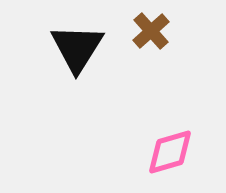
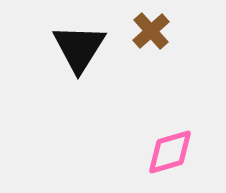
black triangle: moved 2 px right
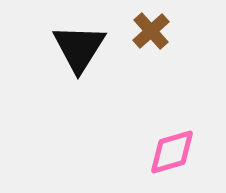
pink diamond: moved 2 px right
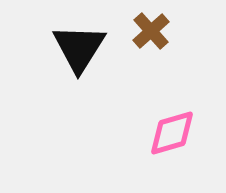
pink diamond: moved 19 px up
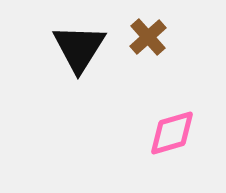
brown cross: moved 3 px left, 6 px down
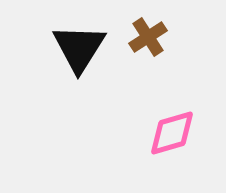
brown cross: rotated 9 degrees clockwise
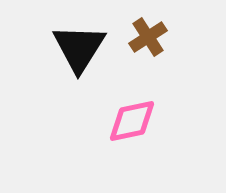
pink diamond: moved 40 px left, 12 px up; rotated 4 degrees clockwise
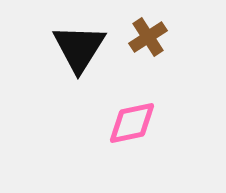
pink diamond: moved 2 px down
